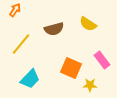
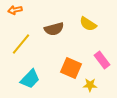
orange arrow: rotated 136 degrees counterclockwise
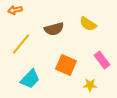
orange square: moved 5 px left, 3 px up
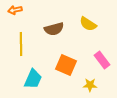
yellow line: rotated 40 degrees counterclockwise
cyan trapezoid: moved 3 px right; rotated 20 degrees counterclockwise
